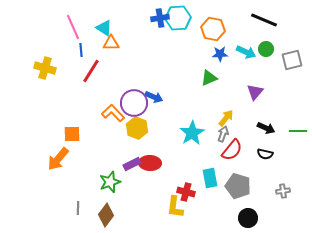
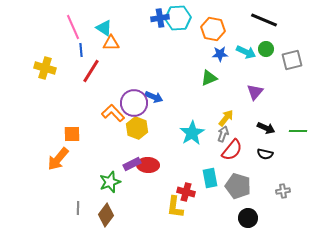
red ellipse: moved 2 px left, 2 px down
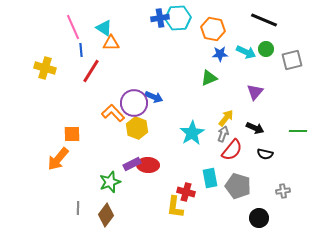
black arrow: moved 11 px left
black circle: moved 11 px right
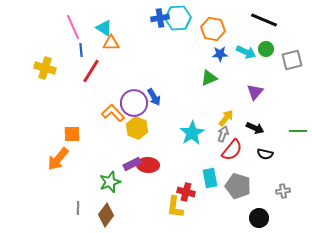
blue arrow: rotated 36 degrees clockwise
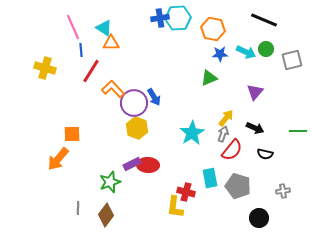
orange L-shape: moved 24 px up
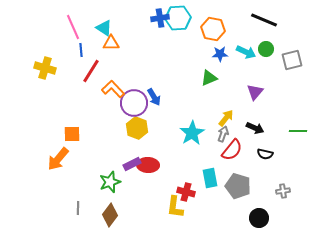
brown diamond: moved 4 px right
